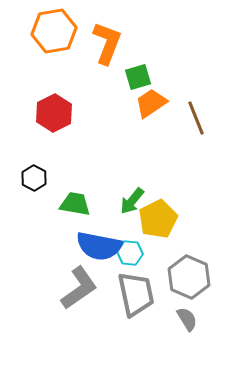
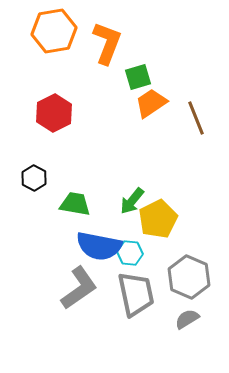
gray semicircle: rotated 90 degrees counterclockwise
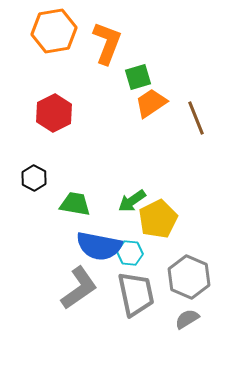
green arrow: rotated 16 degrees clockwise
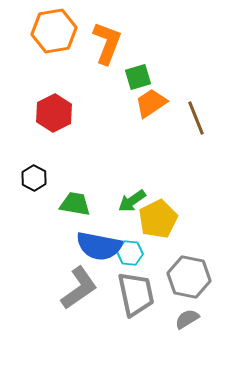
gray hexagon: rotated 12 degrees counterclockwise
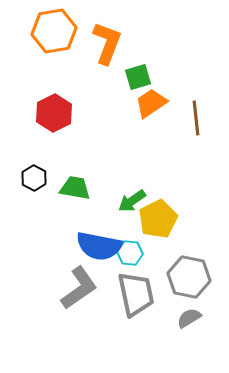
brown line: rotated 16 degrees clockwise
green trapezoid: moved 16 px up
gray semicircle: moved 2 px right, 1 px up
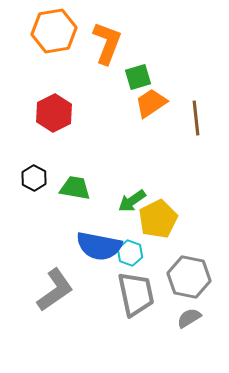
cyan hexagon: rotated 15 degrees clockwise
gray L-shape: moved 24 px left, 2 px down
